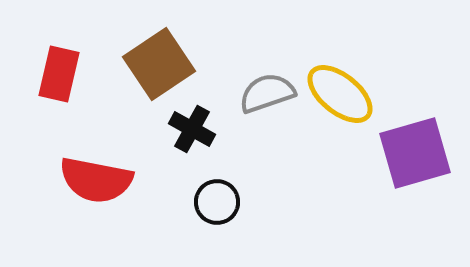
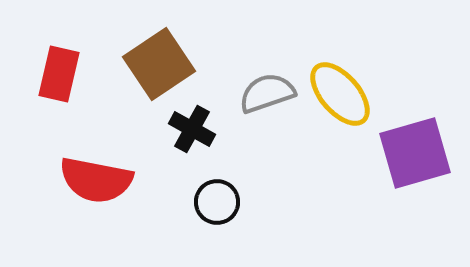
yellow ellipse: rotated 10 degrees clockwise
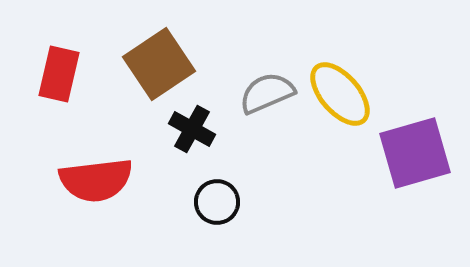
gray semicircle: rotated 4 degrees counterclockwise
red semicircle: rotated 18 degrees counterclockwise
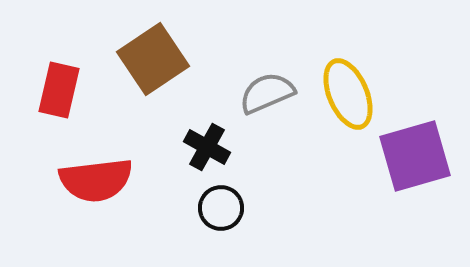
brown square: moved 6 px left, 5 px up
red rectangle: moved 16 px down
yellow ellipse: moved 8 px right; rotated 18 degrees clockwise
black cross: moved 15 px right, 18 px down
purple square: moved 3 px down
black circle: moved 4 px right, 6 px down
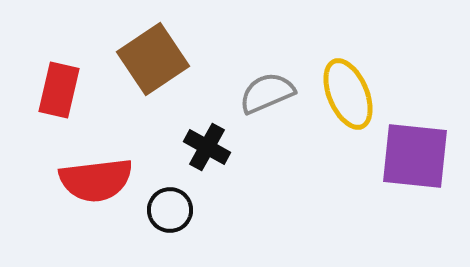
purple square: rotated 22 degrees clockwise
black circle: moved 51 px left, 2 px down
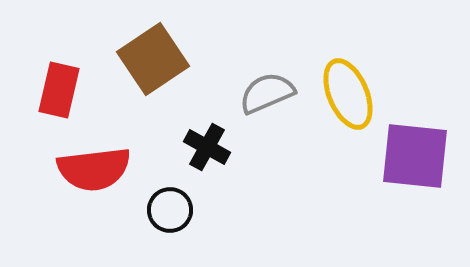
red semicircle: moved 2 px left, 11 px up
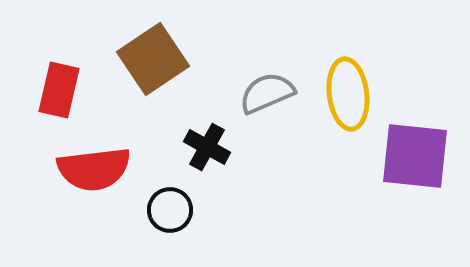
yellow ellipse: rotated 16 degrees clockwise
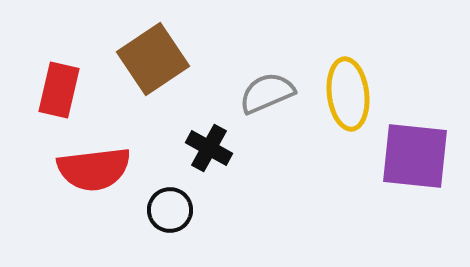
black cross: moved 2 px right, 1 px down
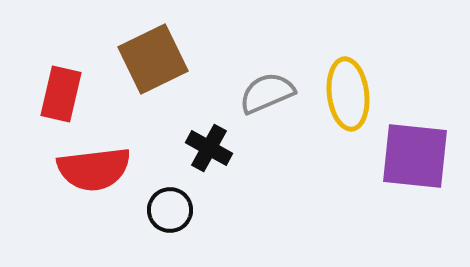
brown square: rotated 8 degrees clockwise
red rectangle: moved 2 px right, 4 px down
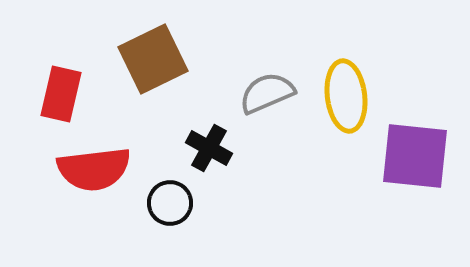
yellow ellipse: moved 2 px left, 2 px down
black circle: moved 7 px up
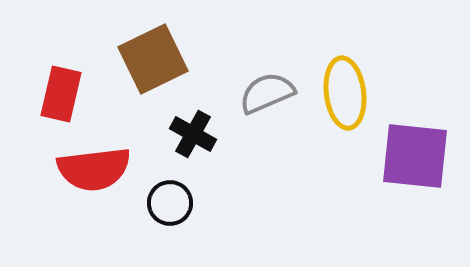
yellow ellipse: moved 1 px left, 3 px up
black cross: moved 16 px left, 14 px up
